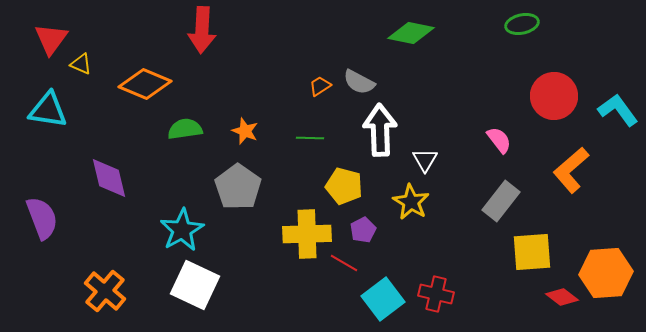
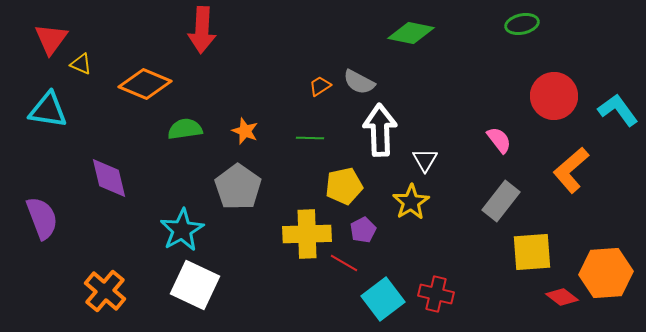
yellow pentagon: rotated 27 degrees counterclockwise
yellow star: rotated 9 degrees clockwise
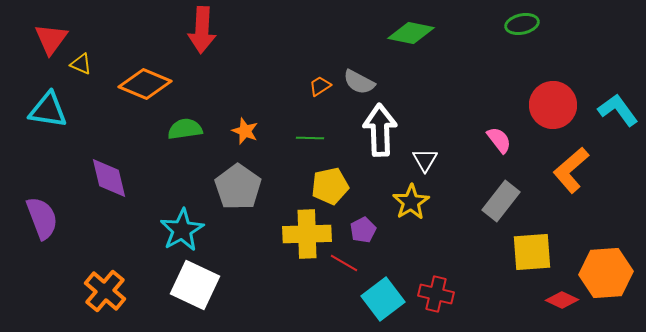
red circle: moved 1 px left, 9 px down
yellow pentagon: moved 14 px left
red diamond: moved 3 px down; rotated 12 degrees counterclockwise
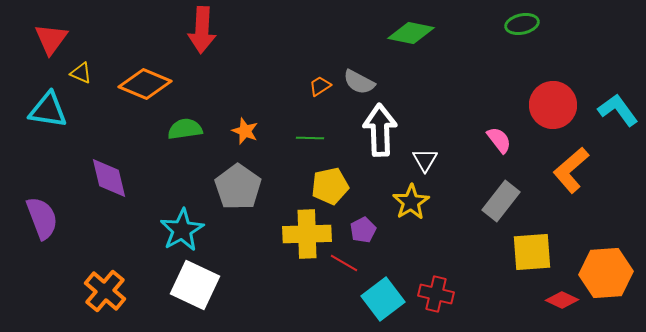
yellow triangle: moved 9 px down
